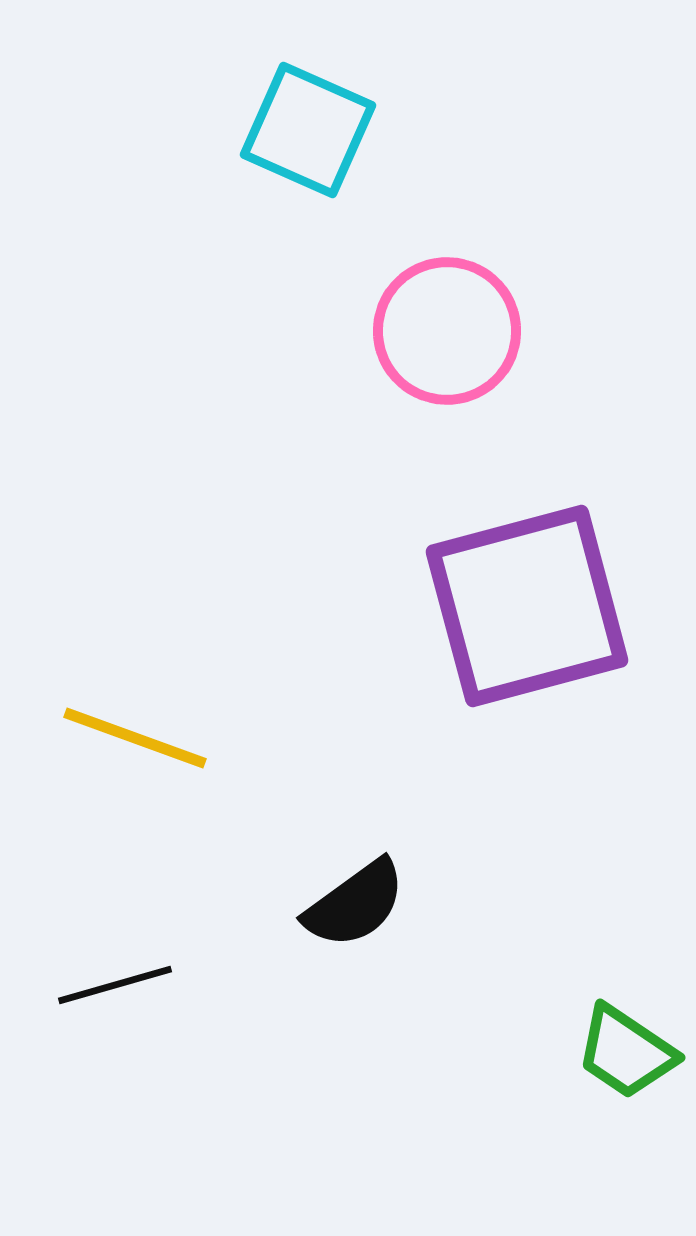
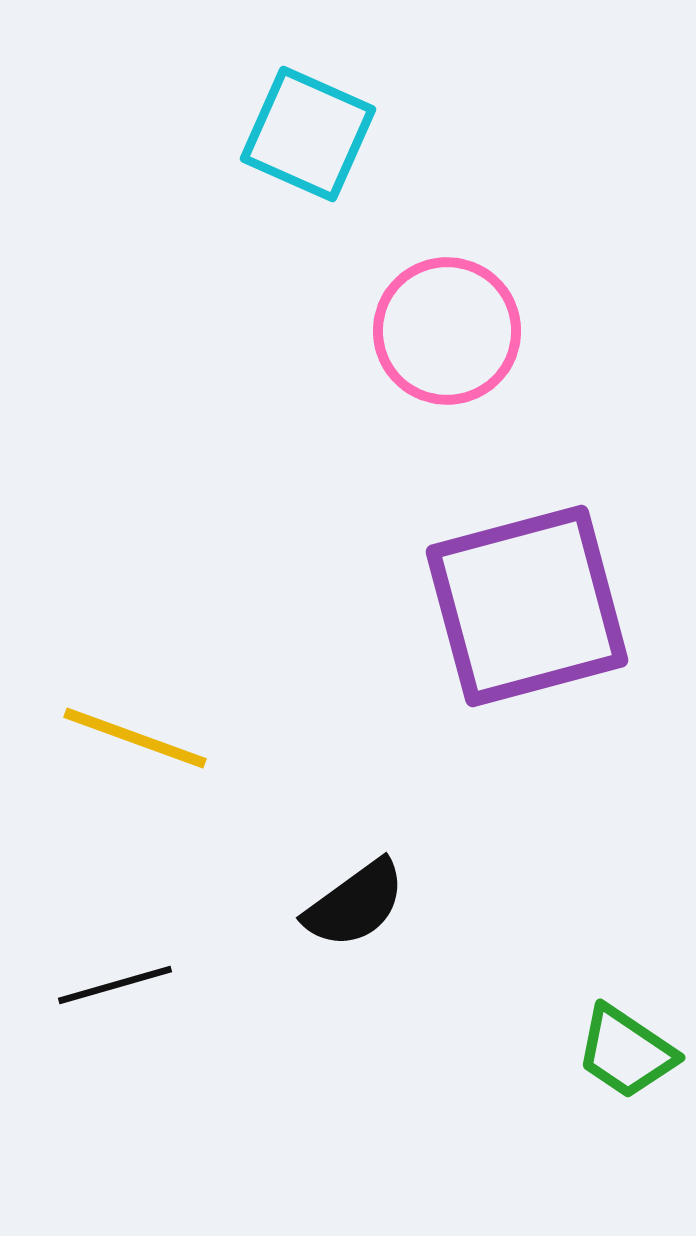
cyan square: moved 4 px down
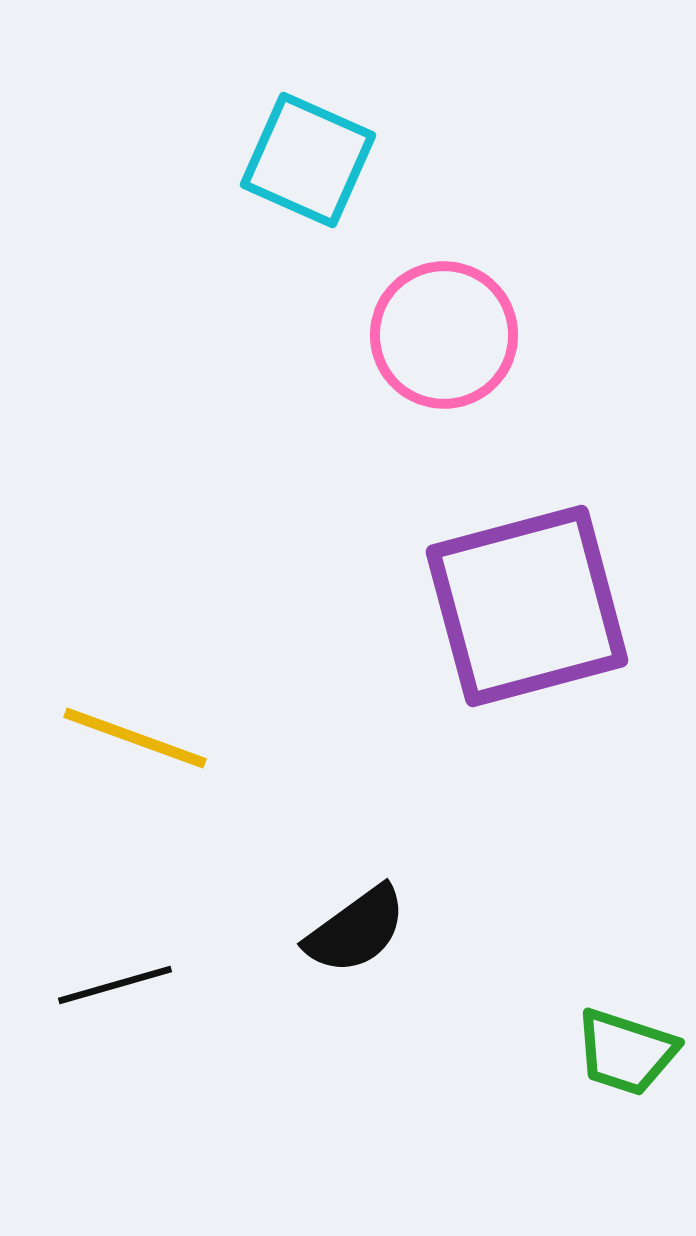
cyan square: moved 26 px down
pink circle: moved 3 px left, 4 px down
black semicircle: moved 1 px right, 26 px down
green trapezoid: rotated 16 degrees counterclockwise
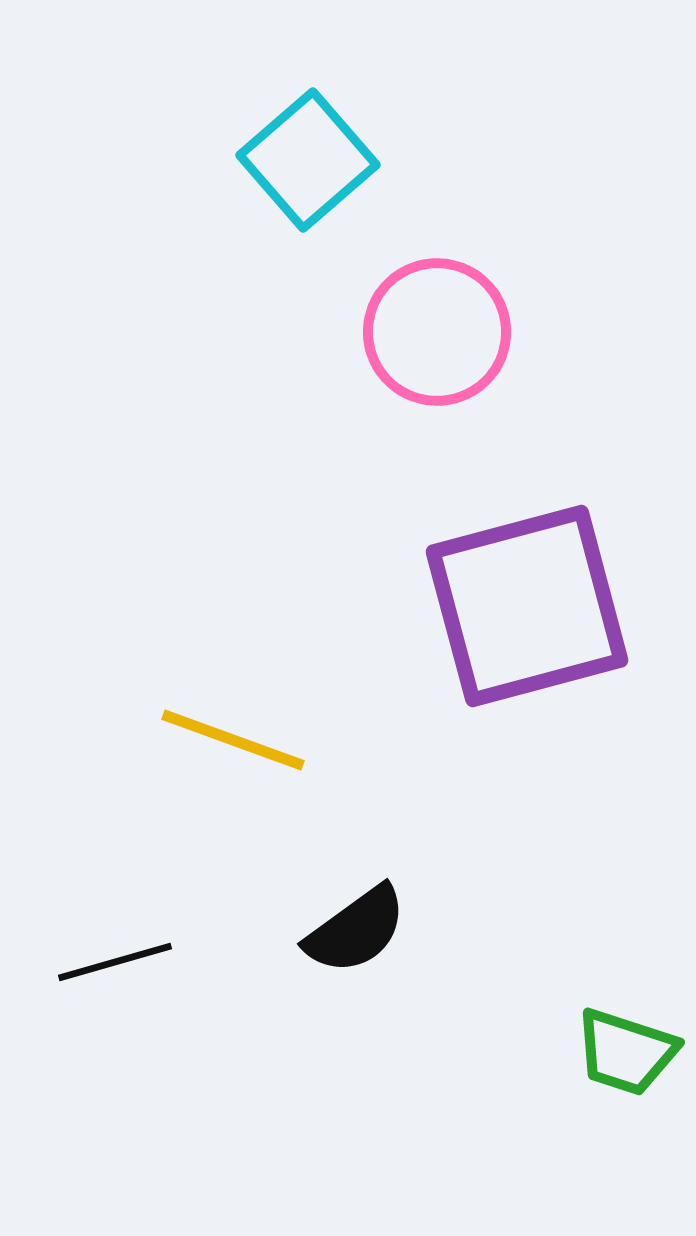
cyan square: rotated 25 degrees clockwise
pink circle: moved 7 px left, 3 px up
yellow line: moved 98 px right, 2 px down
black line: moved 23 px up
